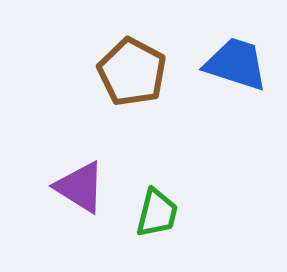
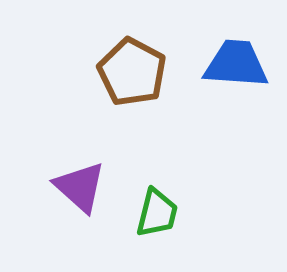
blue trapezoid: rotated 14 degrees counterclockwise
purple triangle: rotated 10 degrees clockwise
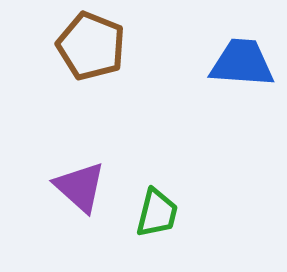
blue trapezoid: moved 6 px right, 1 px up
brown pentagon: moved 41 px left, 26 px up; rotated 6 degrees counterclockwise
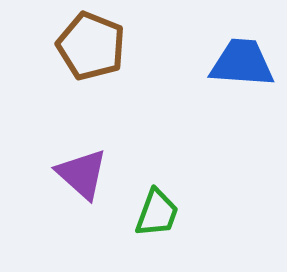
purple triangle: moved 2 px right, 13 px up
green trapezoid: rotated 6 degrees clockwise
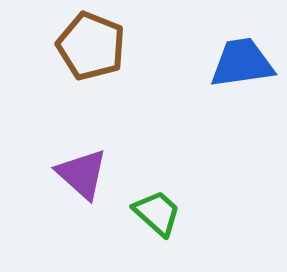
blue trapezoid: rotated 12 degrees counterclockwise
green trapezoid: rotated 68 degrees counterclockwise
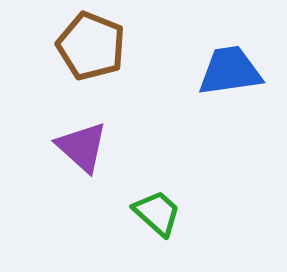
blue trapezoid: moved 12 px left, 8 px down
purple triangle: moved 27 px up
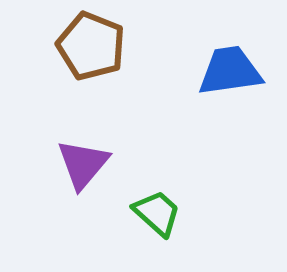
purple triangle: moved 1 px right, 17 px down; rotated 28 degrees clockwise
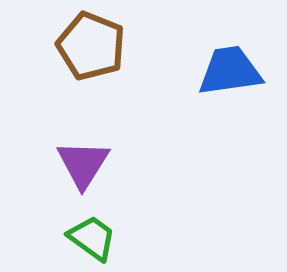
purple triangle: rotated 8 degrees counterclockwise
green trapezoid: moved 65 px left, 25 px down; rotated 6 degrees counterclockwise
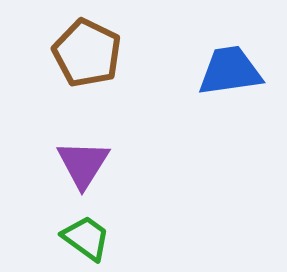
brown pentagon: moved 4 px left, 7 px down; rotated 4 degrees clockwise
green trapezoid: moved 6 px left
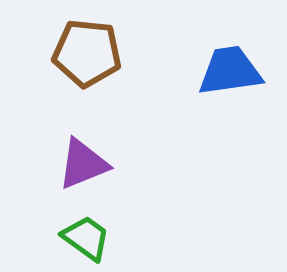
brown pentagon: rotated 20 degrees counterclockwise
purple triangle: rotated 36 degrees clockwise
